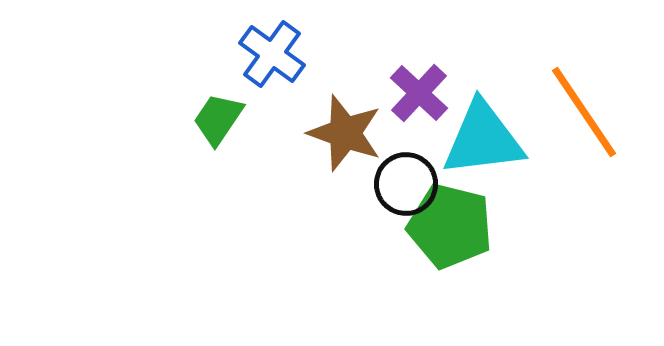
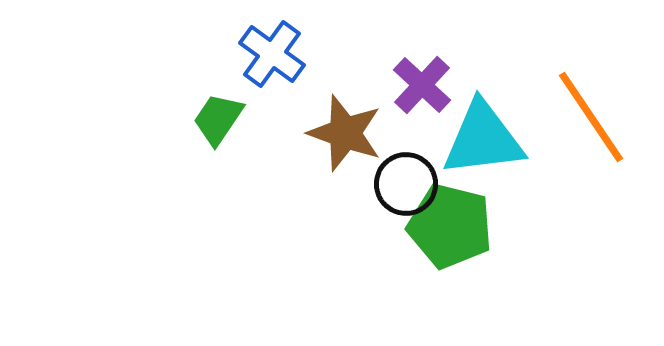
purple cross: moved 3 px right, 8 px up
orange line: moved 7 px right, 5 px down
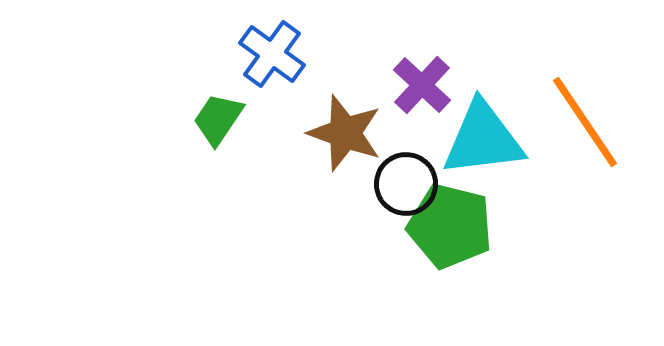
orange line: moved 6 px left, 5 px down
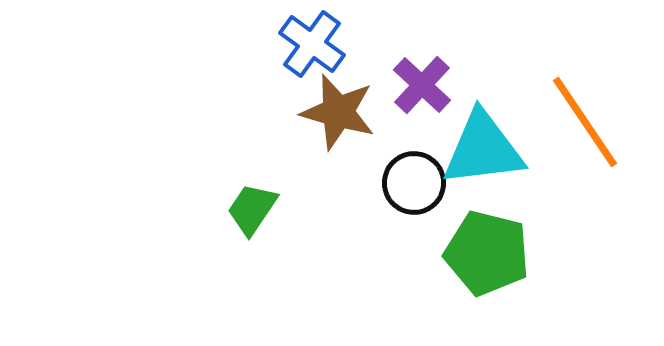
blue cross: moved 40 px right, 10 px up
green trapezoid: moved 34 px right, 90 px down
brown star: moved 7 px left, 21 px up; rotated 4 degrees counterclockwise
cyan triangle: moved 10 px down
black circle: moved 8 px right, 1 px up
green pentagon: moved 37 px right, 27 px down
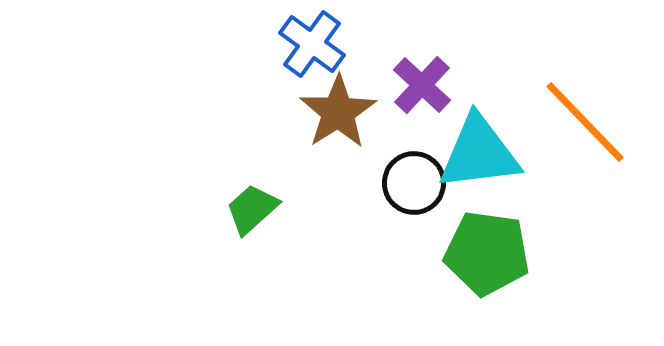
brown star: rotated 24 degrees clockwise
orange line: rotated 10 degrees counterclockwise
cyan triangle: moved 4 px left, 4 px down
green trapezoid: rotated 14 degrees clockwise
green pentagon: rotated 6 degrees counterclockwise
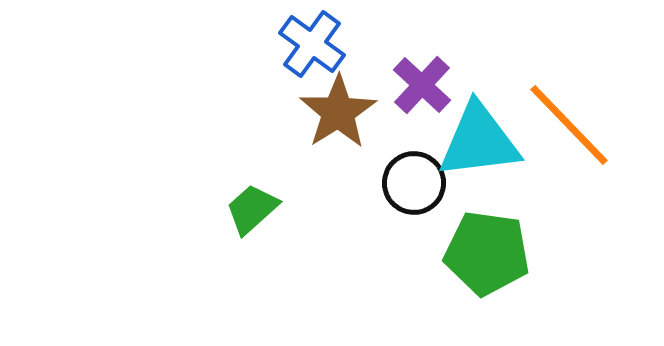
orange line: moved 16 px left, 3 px down
cyan triangle: moved 12 px up
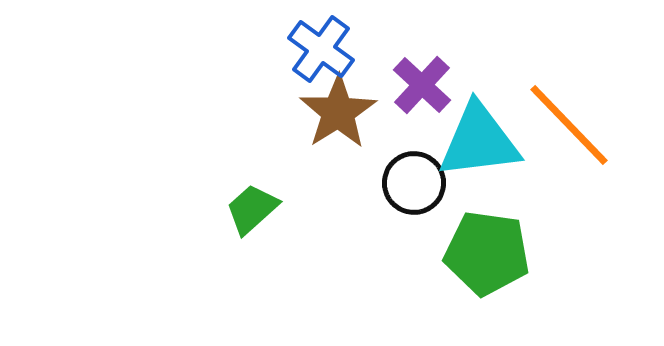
blue cross: moved 9 px right, 5 px down
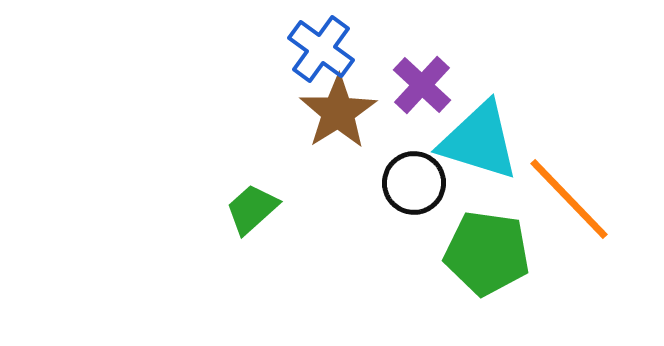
orange line: moved 74 px down
cyan triangle: rotated 24 degrees clockwise
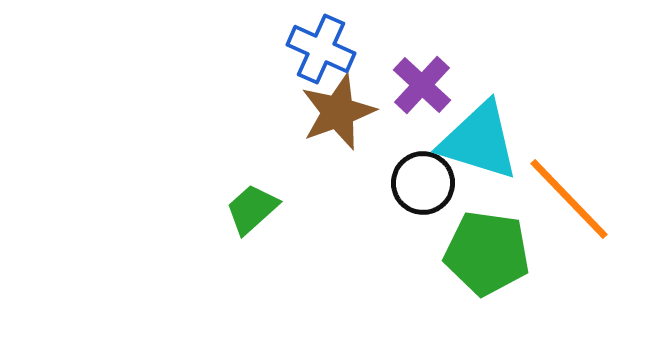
blue cross: rotated 12 degrees counterclockwise
brown star: rotated 12 degrees clockwise
black circle: moved 9 px right
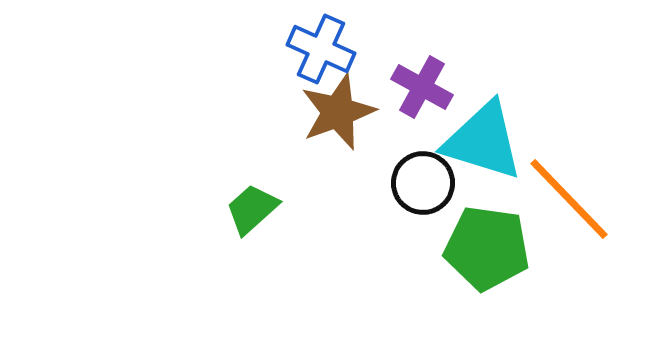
purple cross: moved 2 px down; rotated 14 degrees counterclockwise
cyan triangle: moved 4 px right
green pentagon: moved 5 px up
